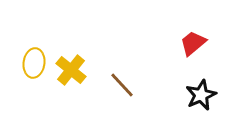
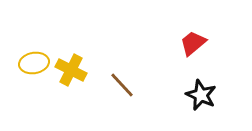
yellow ellipse: rotated 72 degrees clockwise
yellow cross: rotated 12 degrees counterclockwise
black star: rotated 24 degrees counterclockwise
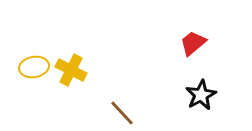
yellow ellipse: moved 4 px down
brown line: moved 28 px down
black star: rotated 20 degrees clockwise
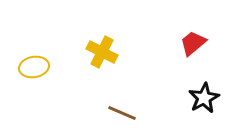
yellow cross: moved 31 px right, 18 px up
black star: moved 3 px right, 3 px down
brown line: rotated 24 degrees counterclockwise
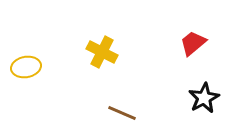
yellow ellipse: moved 8 px left
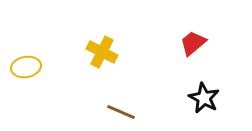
black star: rotated 16 degrees counterclockwise
brown line: moved 1 px left, 1 px up
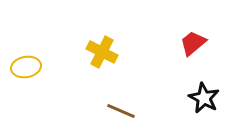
brown line: moved 1 px up
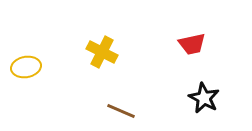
red trapezoid: moved 1 px left, 1 px down; rotated 152 degrees counterclockwise
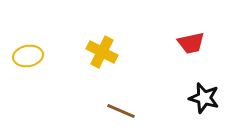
red trapezoid: moved 1 px left, 1 px up
yellow ellipse: moved 2 px right, 11 px up
black star: rotated 12 degrees counterclockwise
